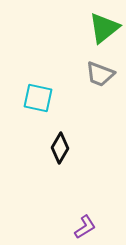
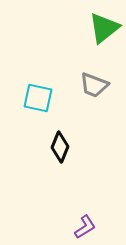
gray trapezoid: moved 6 px left, 11 px down
black diamond: moved 1 px up; rotated 8 degrees counterclockwise
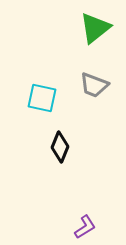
green triangle: moved 9 px left
cyan square: moved 4 px right
